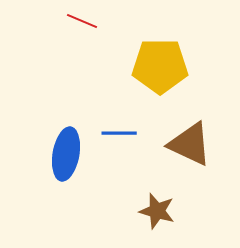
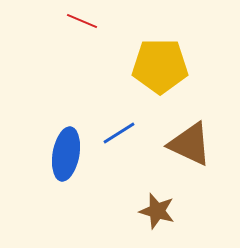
blue line: rotated 32 degrees counterclockwise
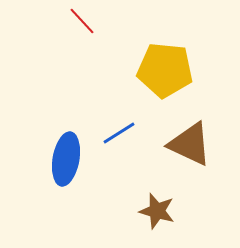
red line: rotated 24 degrees clockwise
yellow pentagon: moved 5 px right, 4 px down; rotated 6 degrees clockwise
blue ellipse: moved 5 px down
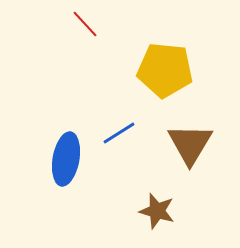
red line: moved 3 px right, 3 px down
brown triangle: rotated 36 degrees clockwise
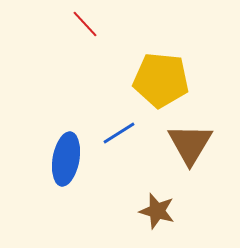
yellow pentagon: moved 4 px left, 10 px down
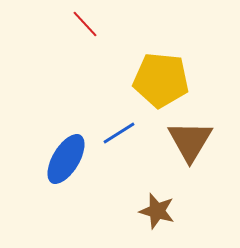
brown triangle: moved 3 px up
blue ellipse: rotated 21 degrees clockwise
